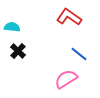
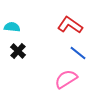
red L-shape: moved 1 px right, 8 px down
blue line: moved 1 px left, 1 px up
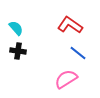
cyan semicircle: moved 4 px right, 1 px down; rotated 42 degrees clockwise
black cross: rotated 35 degrees counterclockwise
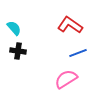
cyan semicircle: moved 2 px left
blue line: rotated 60 degrees counterclockwise
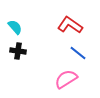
cyan semicircle: moved 1 px right, 1 px up
blue line: rotated 60 degrees clockwise
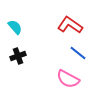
black cross: moved 5 px down; rotated 28 degrees counterclockwise
pink semicircle: moved 2 px right; rotated 120 degrees counterclockwise
